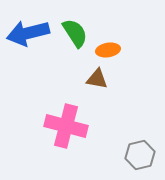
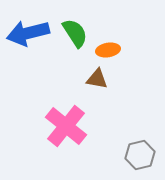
pink cross: rotated 24 degrees clockwise
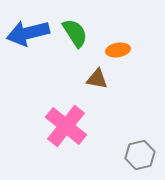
orange ellipse: moved 10 px right
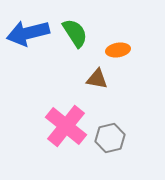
gray hexagon: moved 30 px left, 17 px up
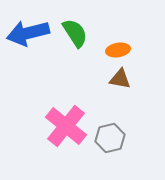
brown triangle: moved 23 px right
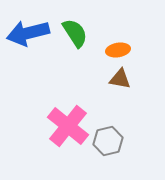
pink cross: moved 2 px right
gray hexagon: moved 2 px left, 3 px down
